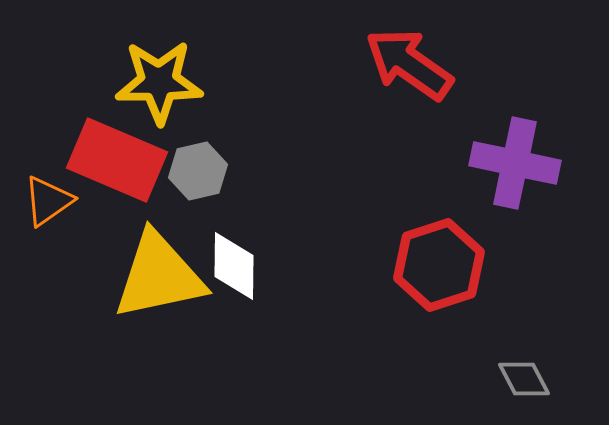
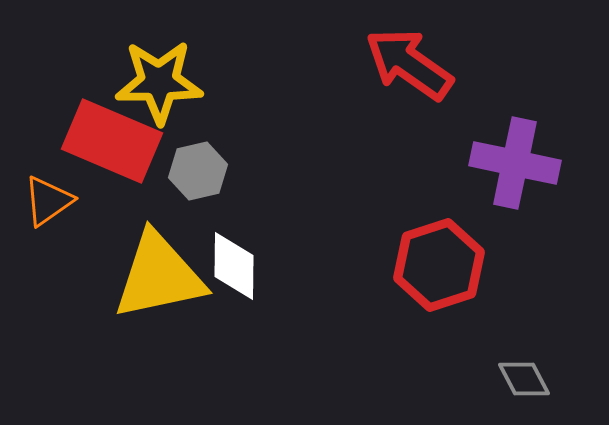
red rectangle: moved 5 px left, 19 px up
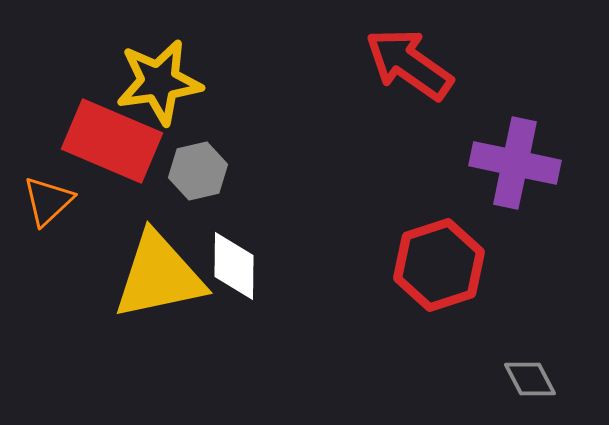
yellow star: rotated 8 degrees counterclockwise
orange triangle: rotated 8 degrees counterclockwise
gray diamond: moved 6 px right
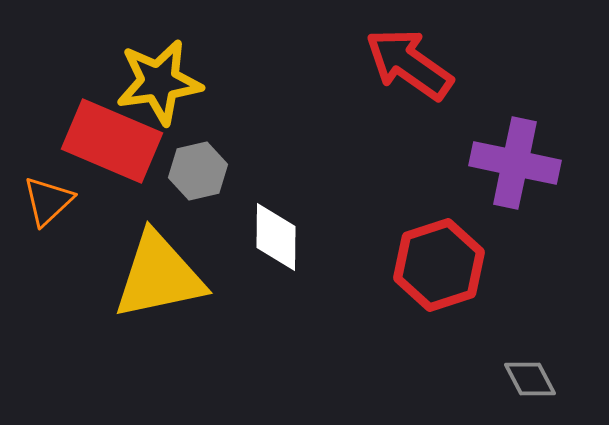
white diamond: moved 42 px right, 29 px up
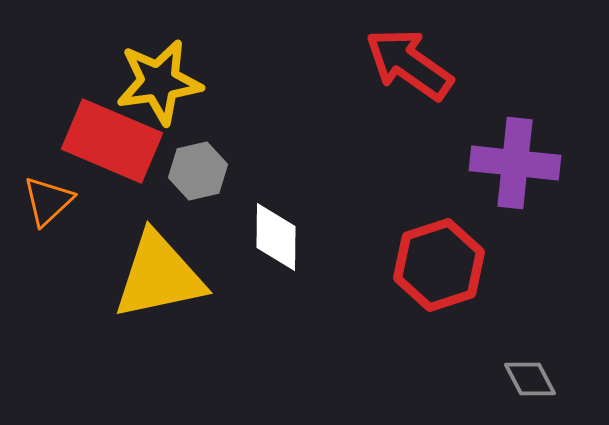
purple cross: rotated 6 degrees counterclockwise
